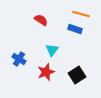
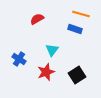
red semicircle: moved 4 px left, 1 px up; rotated 64 degrees counterclockwise
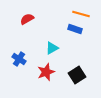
red semicircle: moved 10 px left
cyan triangle: moved 2 px up; rotated 24 degrees clockwise
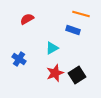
blue rectangle: moved 2 px left, 1 px down
red star: moved 9 px right, 1 px down
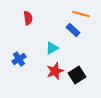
red semicircle: moved 1 px right, 1 px up; rotated 112 degrees clockwise
blue rectangle: rotated 24 degrees clockwise
blue cross: rotated 24 degrees clockwise
red star: moved 2 px up
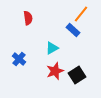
orange line: rotated 66 degrees counterclockwise
blue cross: rotated 16 degrees counterclockwise
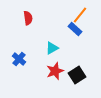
orange line: moved 1 px left, 1 px down
blue rectangle: moved 2 px right, 1 px up
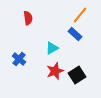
blue rectangle: moved 5 px down
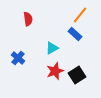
red semicircle: moved 1 px down
blue cross: moved 1 px left, 1 px up
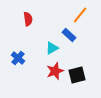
blue rectangle: moved 6 px left, 1 px down
black square: rotated 18 degrees clockwise
